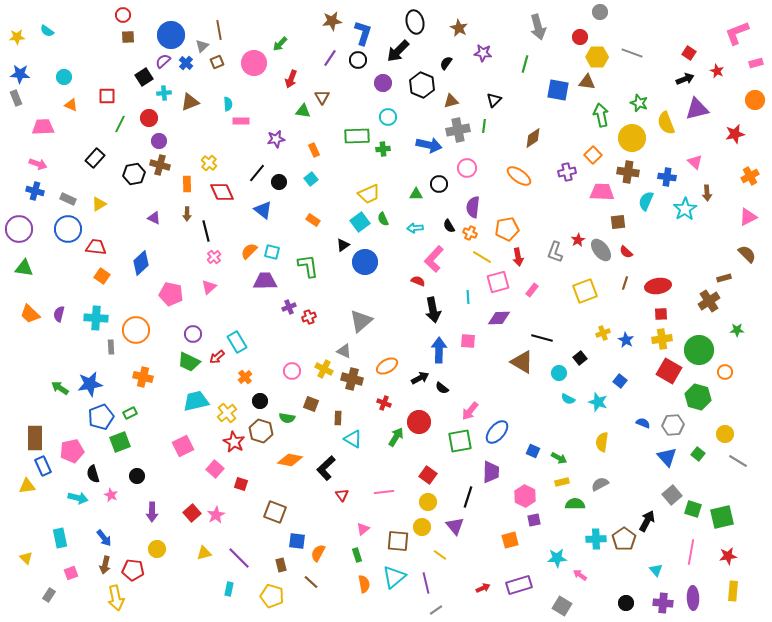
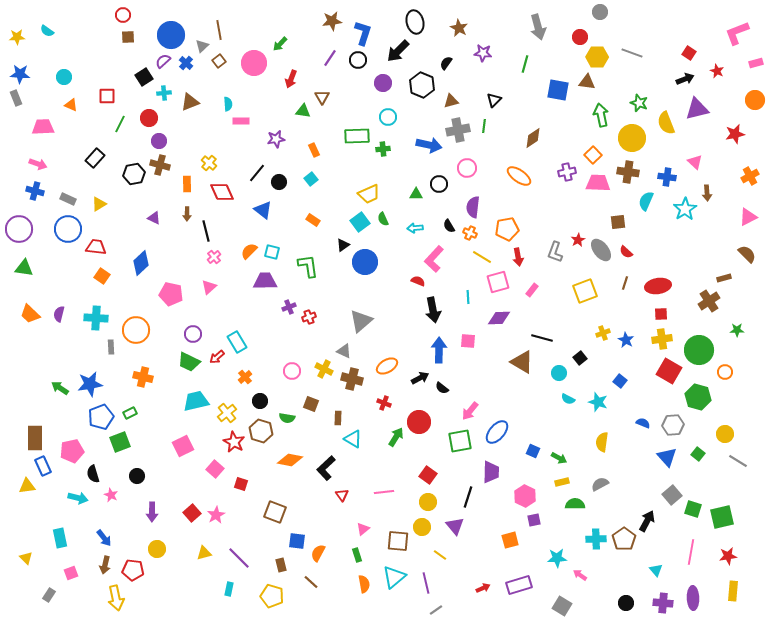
brown square at (217, 62): moved 2 px right, 1 px up; rotated 16 degrees counterclockwise
pink trapezoid at (602, 192): moved 4 px left, 9 px up
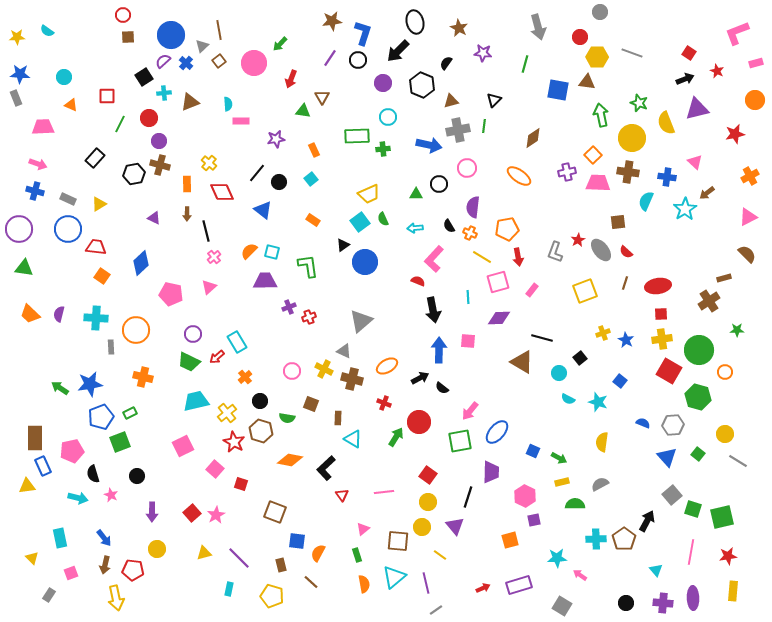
brown arrow at (707, 193): rotated 56 degrees clockwise
yellow triangle at (26, 558): moved 6 px right
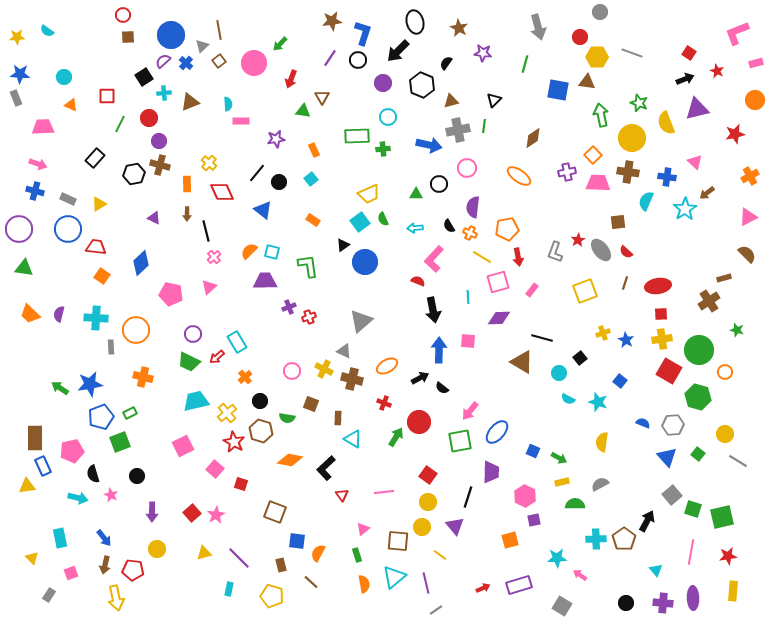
green star at (737, 330): rotated 16 degrees clockwise
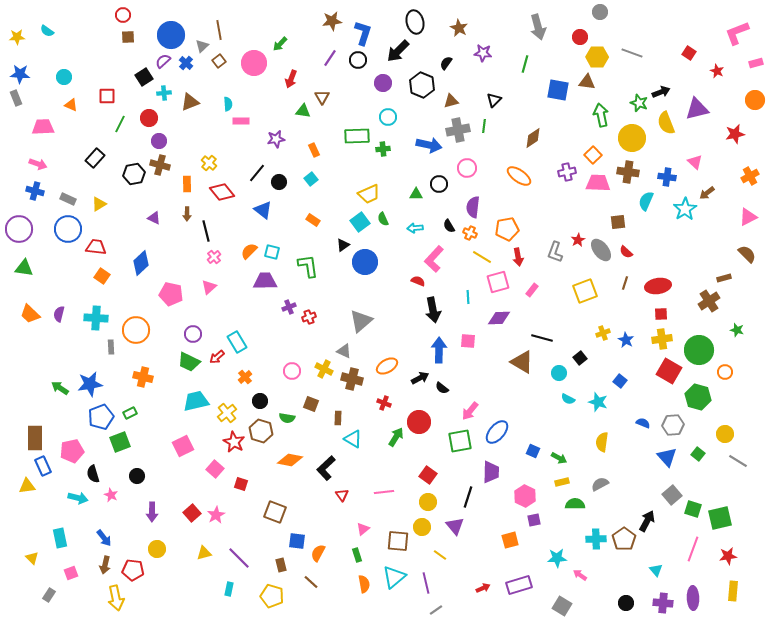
black arrow at (685, 79): moved 24 px left, 13 px down
red diamond at (222, 192): rotated 15 degrees counterclockwise
green square at (722, 517): moved 2 px left, 1 px down
pink line at (691, 552): moved 2 px right, 3 px up; rotated 10 degrees clockwise
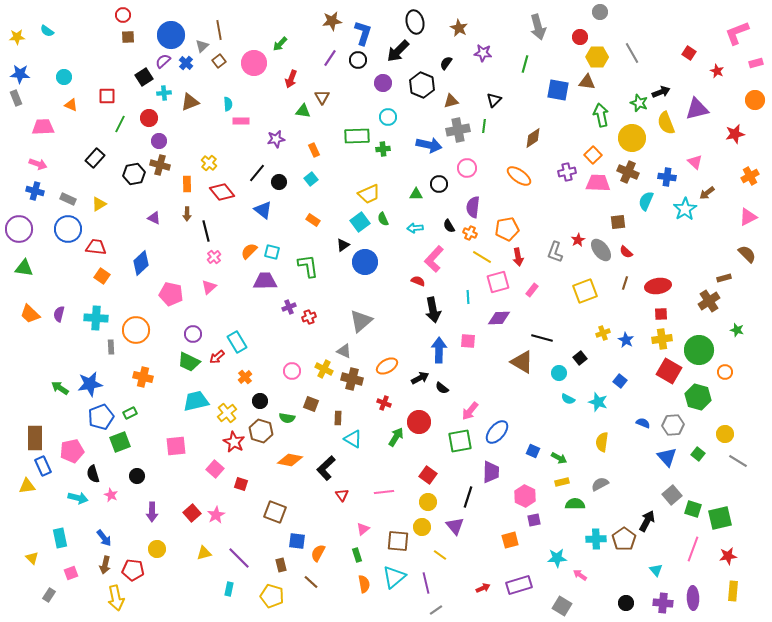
gray line at (632, 53): rotated 40 degrees clockwise
brown cross at (628, 172): rotated 15 degrees clockwise
pink square at (183, 446): moved 7 px left; rotated 20 degrees clockwise
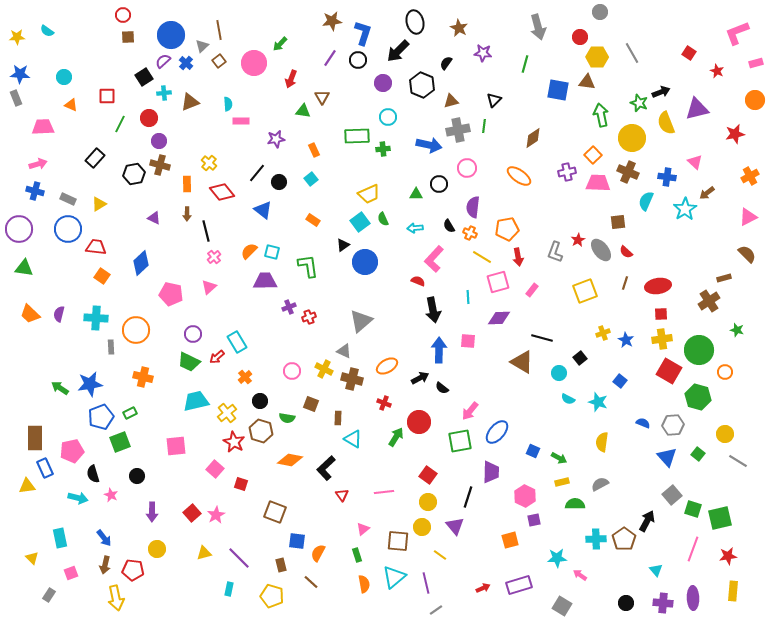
pink arrow at (38, 164): rotated 36 degrees counterclockwise
blue rectangle at (43, 466): moved 2 px right, 2 px down
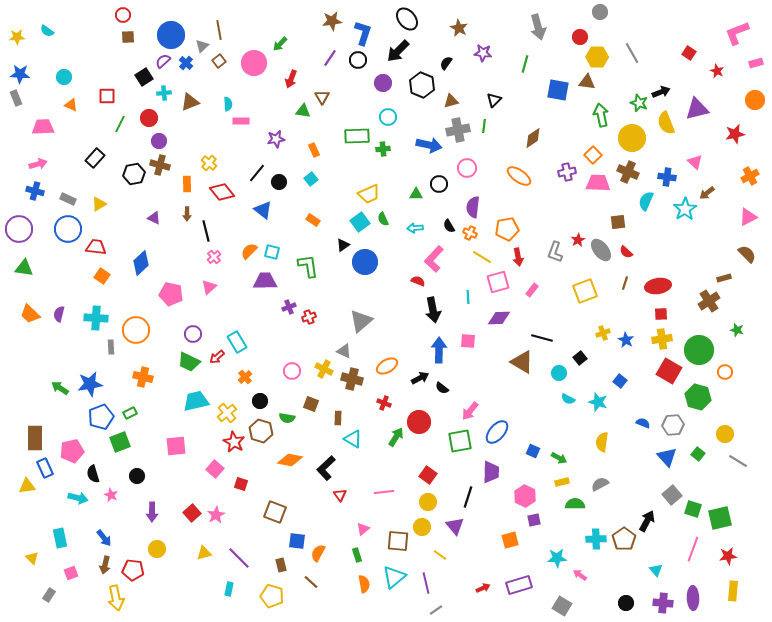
black ellipse at (415, 22): moved 8 px left, 3 px up; rotated 25 degrees counterclockwise
red triangle at (342, 495): moved 2 px left
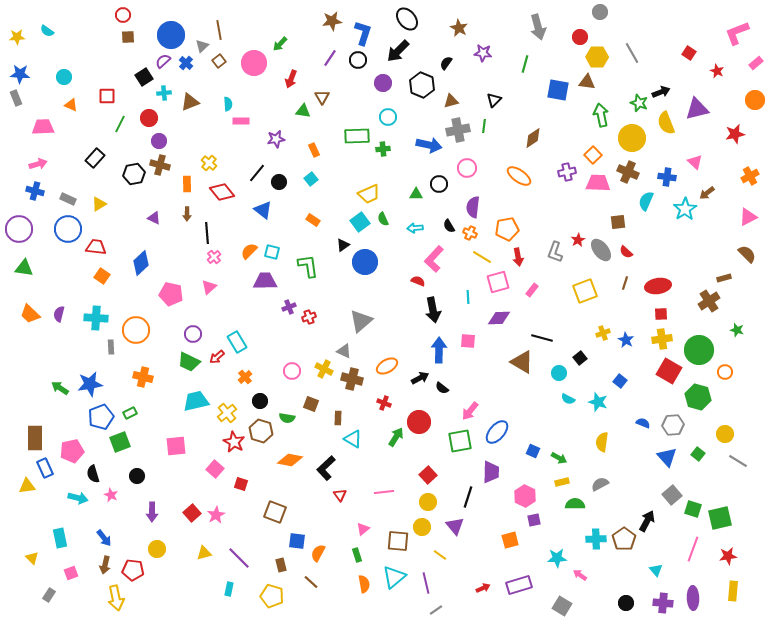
pink rectangle at (756, 63): rotated 24 degrees counterclockwise
black line at (206, 231): moved 1 px right, 2 px down; rotated 10 degrees clockwise
red square at (428, 475): rotated 12 degrees clockwise
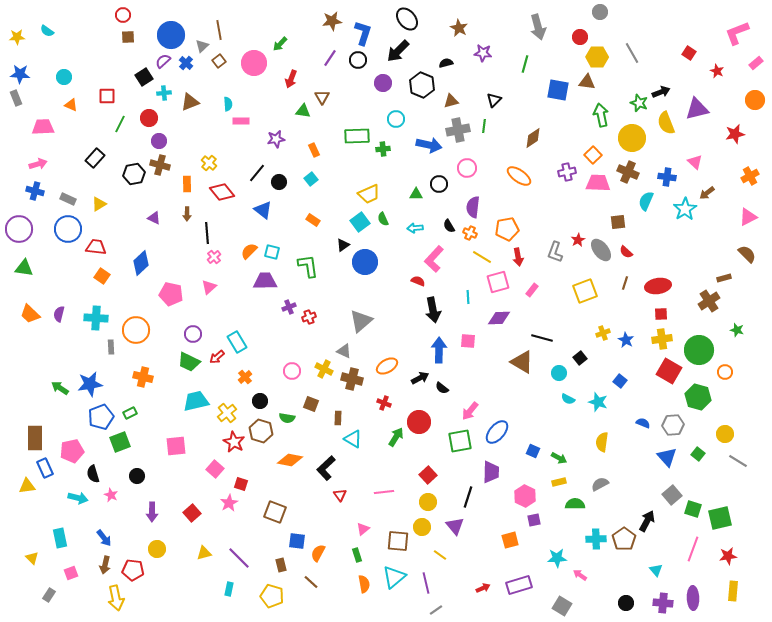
black semicircle at (446, 63): rotated 40 degrees clockwise
cyan circle at (388, 117): moved 8 px right, 2 px down
yellow rectangle at (562, 482): moved 3 px left
pink star at (216, 515): moved 13 px right, 12 px up
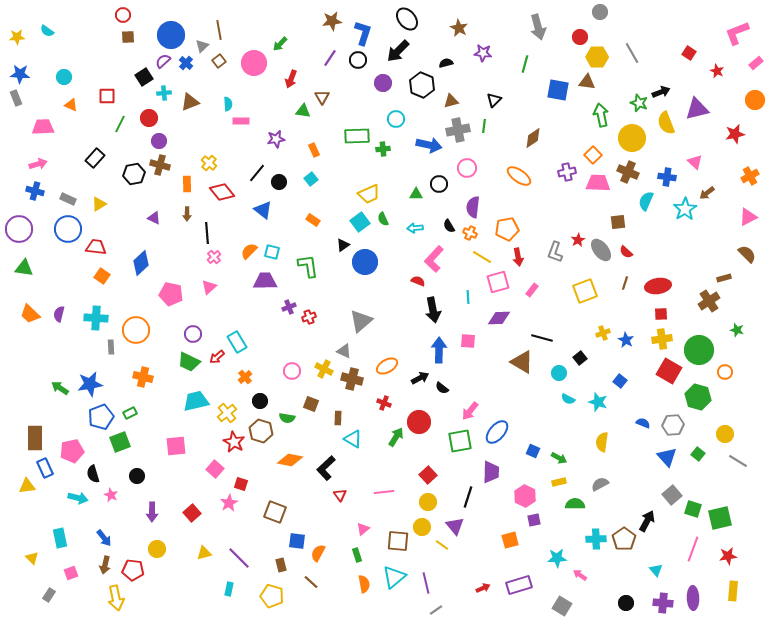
yellow line at (440, 555): moved 2 px right, 10 px up
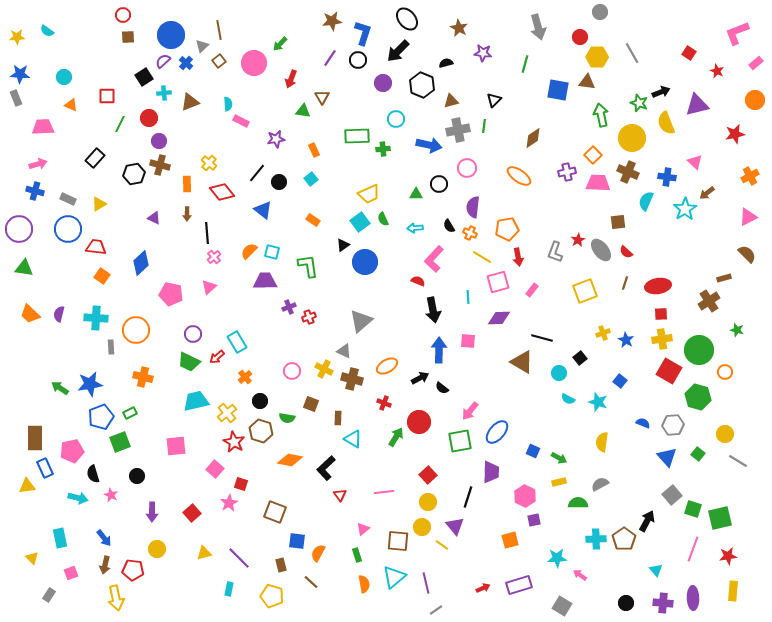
purple triangle at (697, 109): moved 4 px up
pink rectangle at (241, 121): rotated 28 degrees clockwise
green semicircle at (575, 504): moved 3 px right, 1 px up
